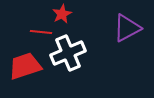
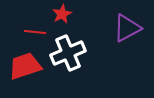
red line: moved 6 px left
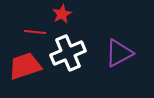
purple triangle: moved 8 px left, 25 px down
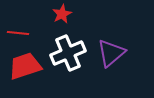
red line: moved 17 px left, 1 px down
purple triangle: moved 8 px left; rotated 12 degrees counterclockwise
